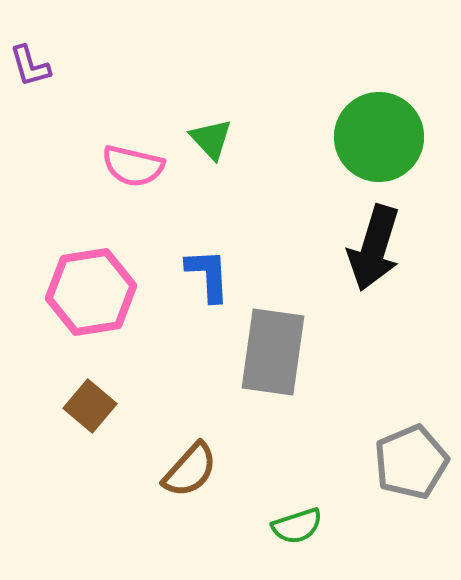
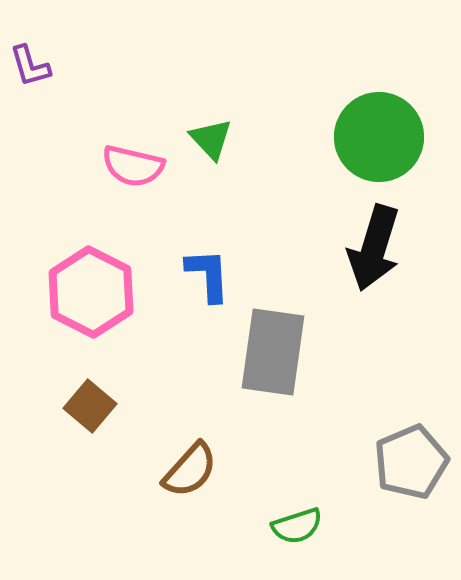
pink hexagon: rotated 24 degrees counterclockwise
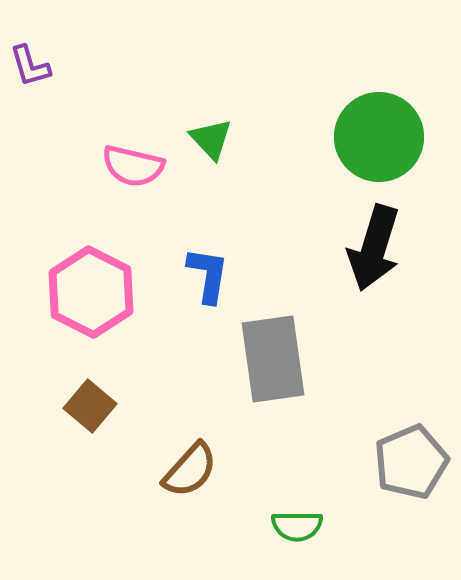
blue L-shape: rotated 12 degrees clockwise
gray rectangle: moved 7 px down; rotated 16 degrees counterclockwise
green semicircle: rotated 18 degrees clockwise
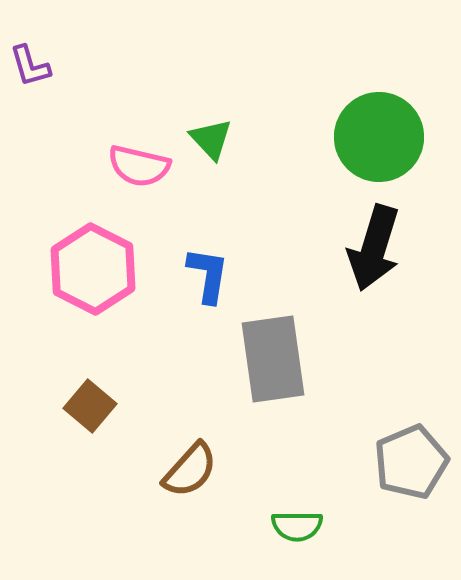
pink semicircle: moved 6 px right
pink hexagon: moved 2 px right, 23 px up
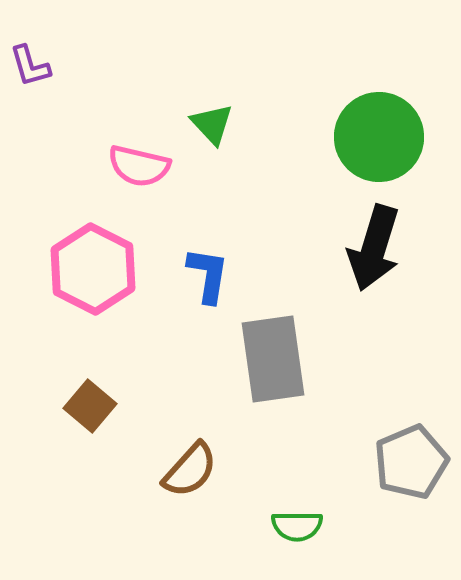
green triangle: moved 1 px right, 15 px up
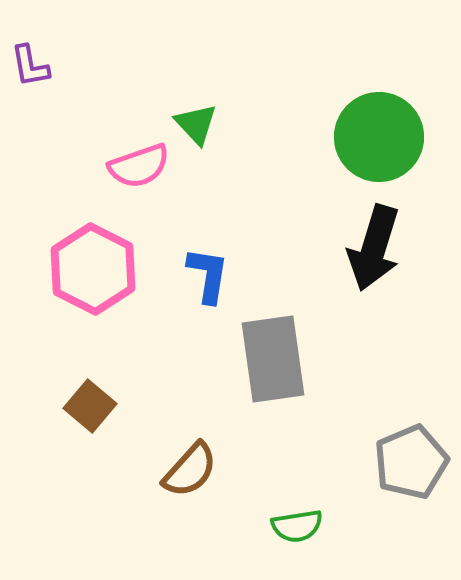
purple L-shape: rotated 6 degrees clockwise
green triangle: moved 16 px left
pink semicircle: rotated 32 degrees counterclockwise
green semicircle: rotated 9 degrees counterclockwise
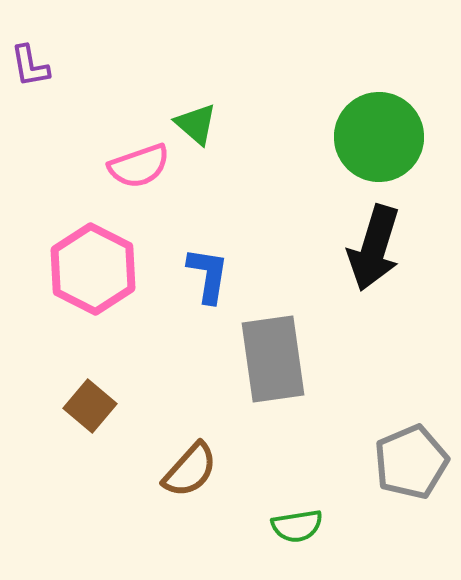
green triangle: rotated 6 degrees counterclockwise
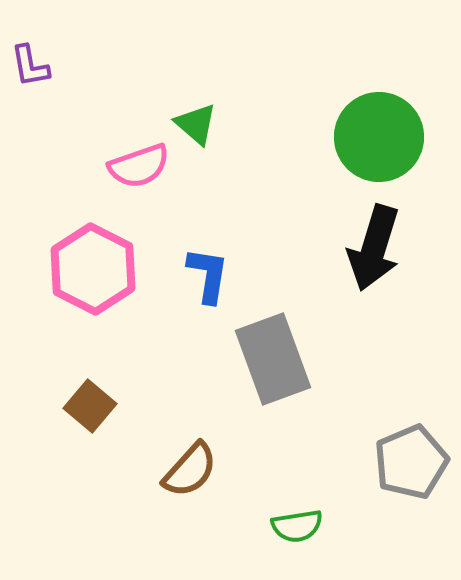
gray rectangle: rotated 12 degrees counterclockwise
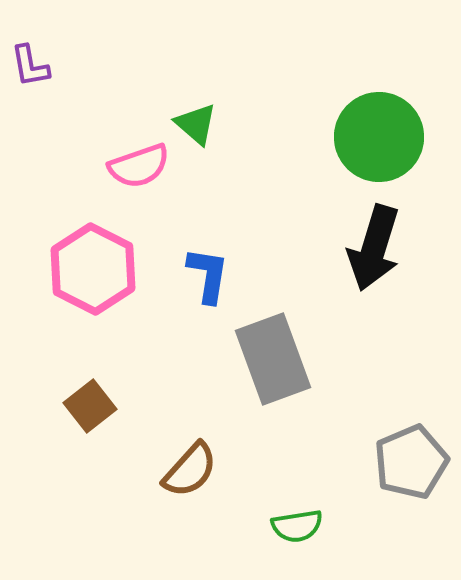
brown square: rotated 12 degrees clockwise
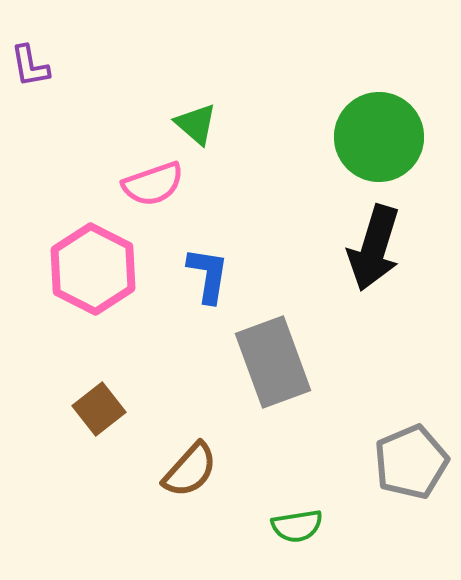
pink semicircle: moved 14 px right, 18 px down
gray rectangle: moved 3 px down
brown square: moved 9 px right, 3 px down
